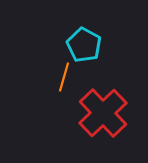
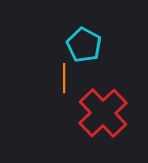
orange line: moved 1 px down; rotated 16 degrees counterclockwise
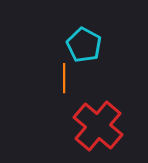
red cross: moved 5 px left, 13 px down; rotated 6 degrees counterclockwise
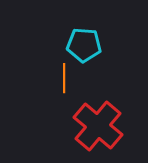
cyan pentagon: rotated 24 degrees counterclockwise
